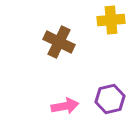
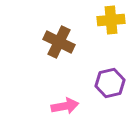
purple hexagon: moved 16 px up
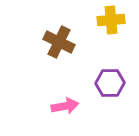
purple hexagon: rotated 12 degrees clockwise
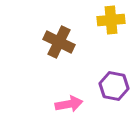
purple hexagon: moved 4 px right, 3 px down; rotated 12 degrees clockwise
pink arrow: moved 4 px right, 2 px up
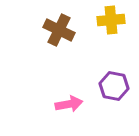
brown cross: moved 12 px up
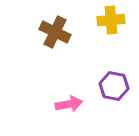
brown cross: moved 4 px left, 2 px down
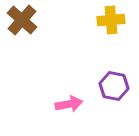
brown cross: moved 33 px left, 12 px up; rotated 16 degrees clockwise
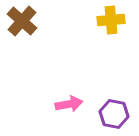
brown cross: moved 1 px down
purple hexagon: moved 28 px down
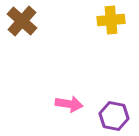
pink arrow: rotated 20 degrees clockwise
purple hexagon: moved 2 px down
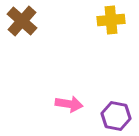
purple hexagon: moved 2 px right
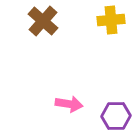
brown cross: moved 21 px right
purple hexagon: rotated 12 degrees counterclockwise
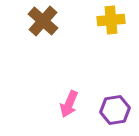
pink arrow: rotated 104 degrees clockwise
purple hexagon: moved 1 px left, 6 px up; rotated 8 degrees counterclockwise
